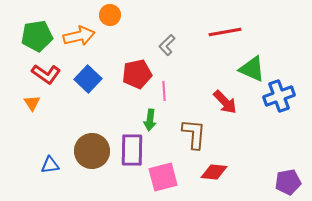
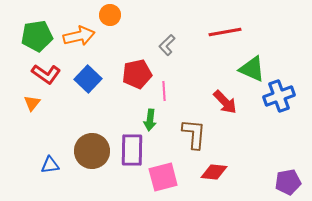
orange triangle: rotated 12 degrees clockwise
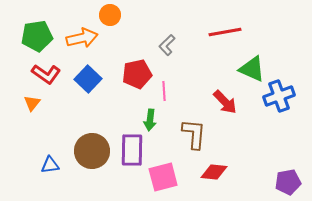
orange arrow: moved 3 px right, 2 px down
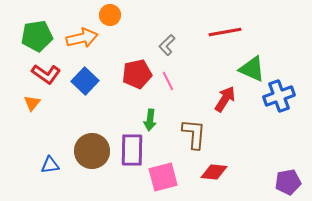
blue square: moved 3 px left, 2 px down
pink line: moved 4 px right, 10 px up; rotated 24 degrees counterclockwise
red arrow: moved 3 px up; rotated 104 degrees counterclockwise
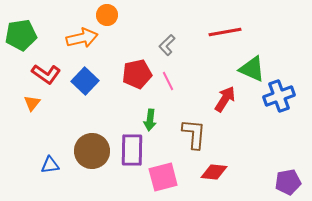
orange circle: moved 3 px left
green pentagon: moved 16 px left, 1 px up
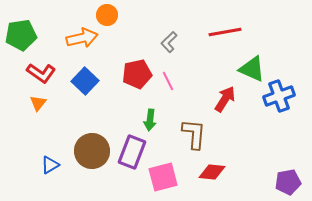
gray L-shape: moved 2 px right, 3 px up
red L-shape: moved 5 px left, 1 px up
orange triangle: moved 6 px right
purple rectangle: moved 2 px down; rotated 20 degrees clockwise
blue triangle: rotated 24 degrees counterclockwise
red diamond: moved 2 px left
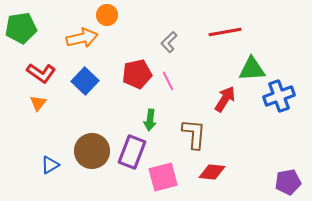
green pentagon: moved 7 px up
green triangle: rotated 28 degrees counterclockwise
